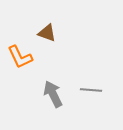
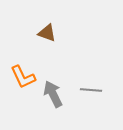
orange L-shape: moved 3 px right, 20 px down
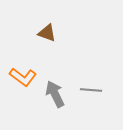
orange L-shape: rotated 28 degrees counterclockwise
gray arrow: moved 2 px right
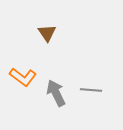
brown triangle: rotated 36 degrees clockwise
gray arrow: moved 1 px right, 1 px up
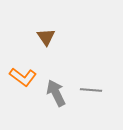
brown triangle: moved 1 px left, 4 px down
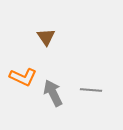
orange L-shape: rotated 12 degrees counterclockwise
gray arrow: moved 3 px left
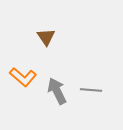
orange L-shape: rotated 16 degrees clockwise
gray arrow: moved 4 px right, 2 px up
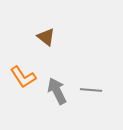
brown triangle: rotated 18 degrees counterclockwise
orange L-shape: rotated 16 degrees clockwise
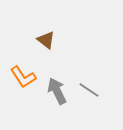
brown triangle: moved 3 px down
gray line: moved 2 px left; rotated 30 degrees clockwise
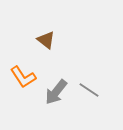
gray arrow: moved 1 px left, 1 px down; rotated 116 degrees counterclockwise
